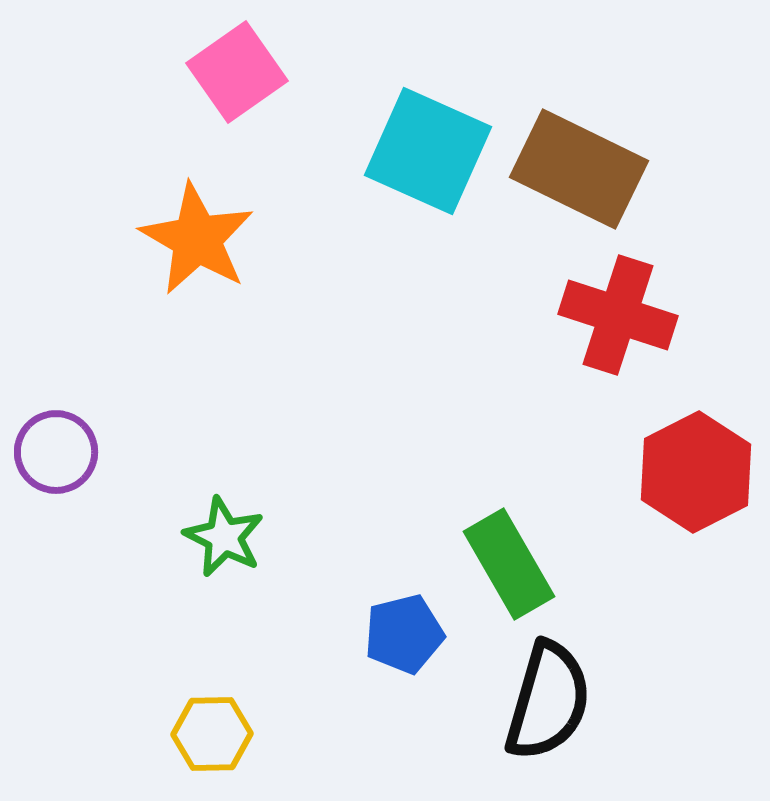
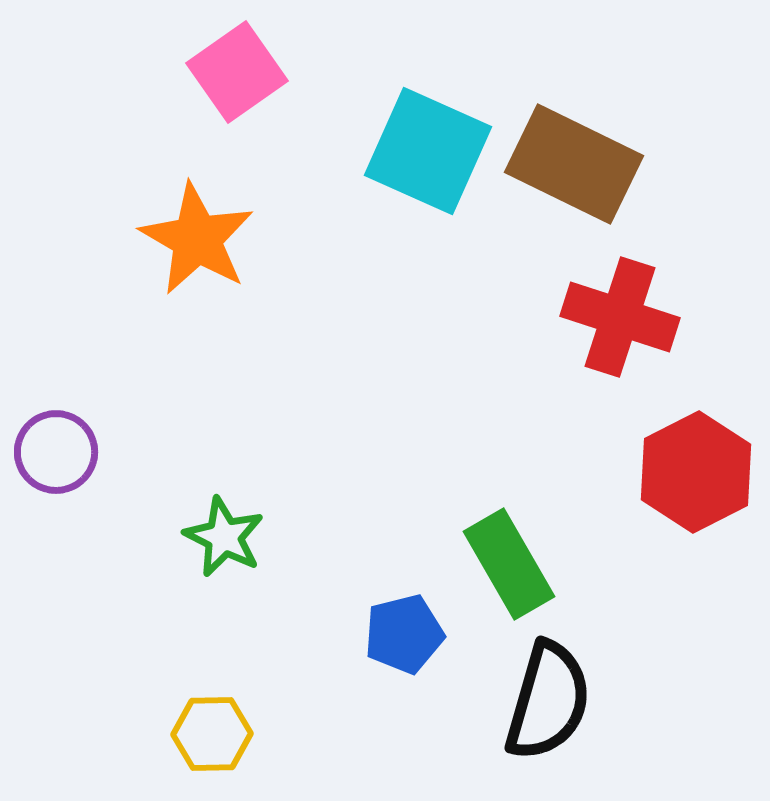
brown rectangle: moved 5 px left, 5 px up
red cross: moved 2 px right, 2 px down
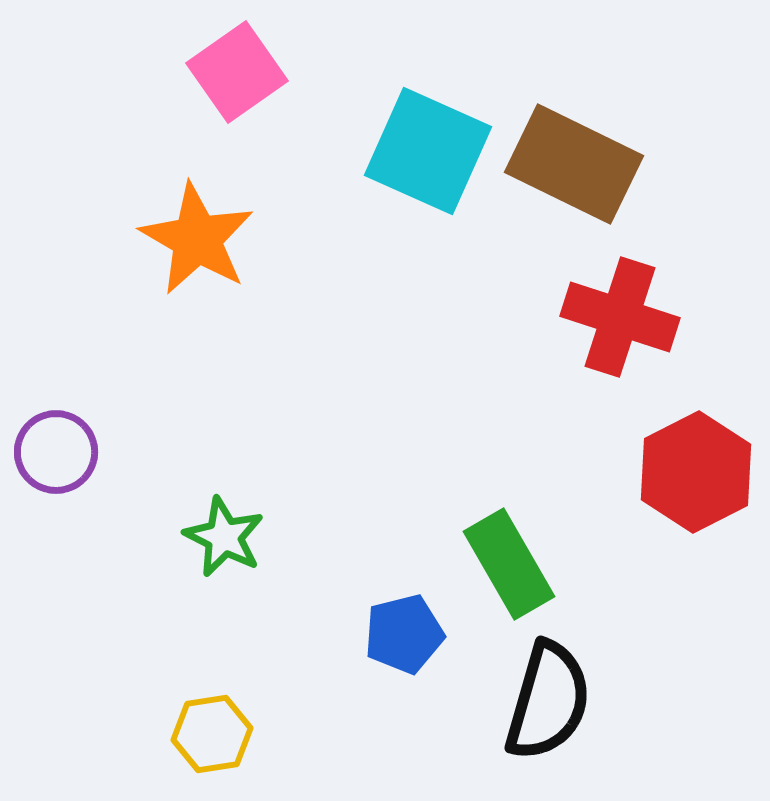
yellow hexagon: rotated 8 degrees counterclockwise
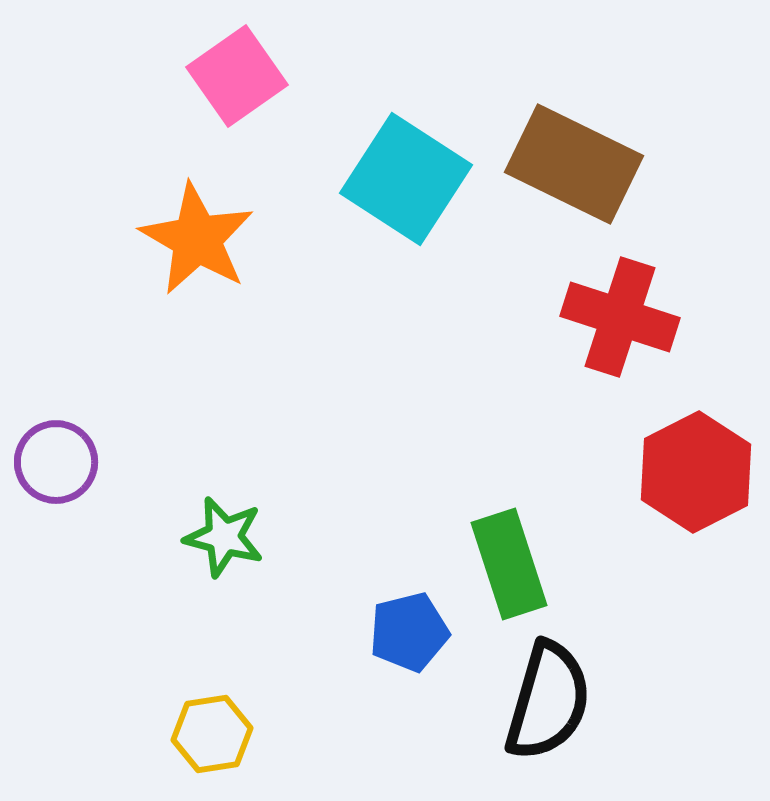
pink square: moved 4 px down
cyan square: moved 22 px left, 28 px down; rotated 9 degrees clockwise
purple circle: moved 10 px down
green star: rotated 12 degrees counterclockwise
green rectangle: rotated 12 degrees clockwise
blue pentagon: moved 5 px right, 2 px up
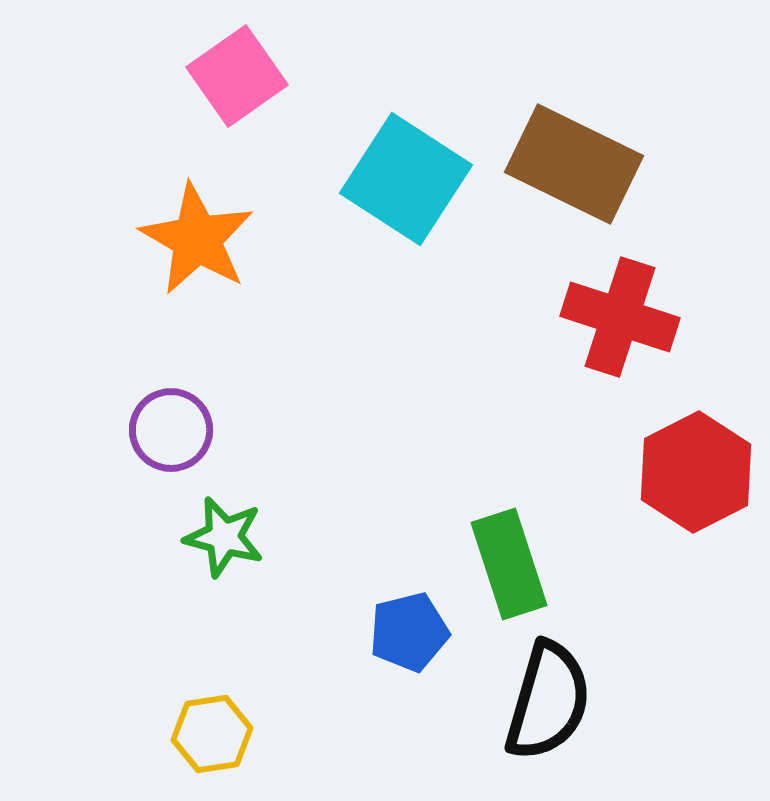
purple circle: moved 115 px right, 32 px up
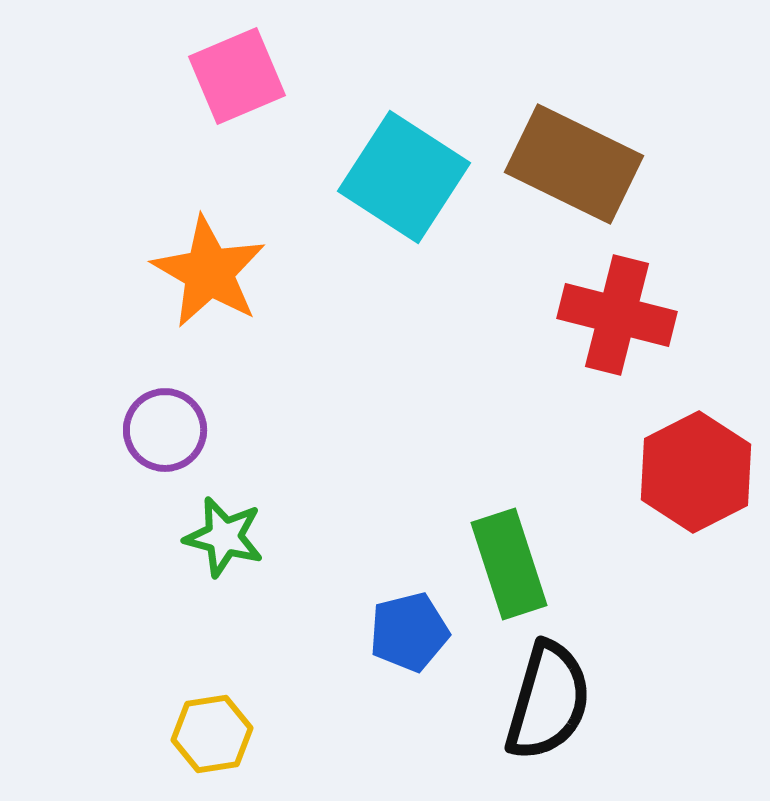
pink square: rotated 12 degrees clockwise
cyan square: moved 2 px left, 2 px up
orange star: moved 12 px right, 33 px down
red cross: moved 3 px left, 2 px up; rotated 4 degrees counterclockwise
purple circle: moved 6 px left
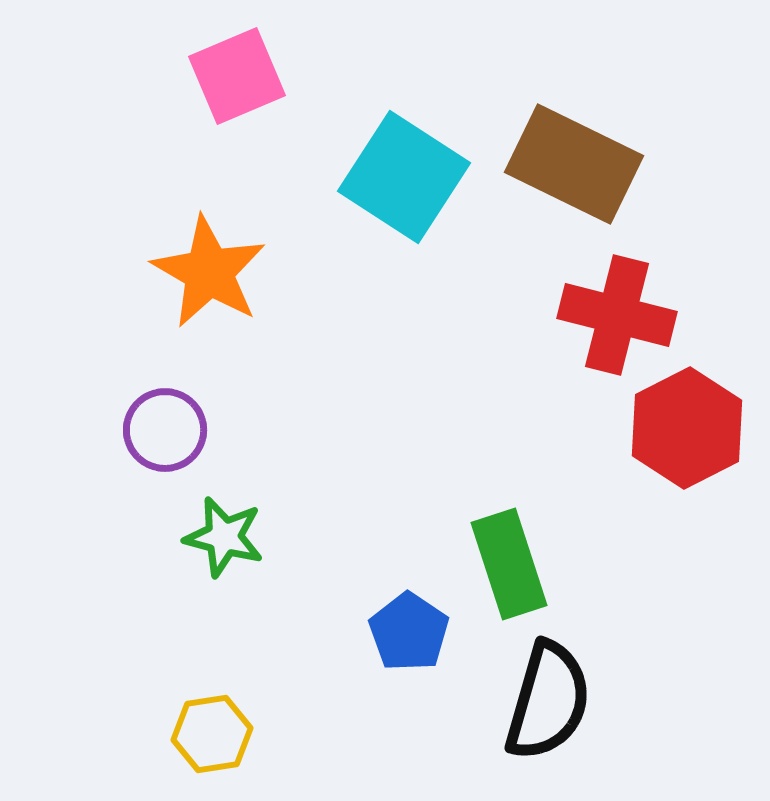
red hexagon: moved 9 px left, 44 px up
blue pentagon: rotated 24 degrees counterclockwise
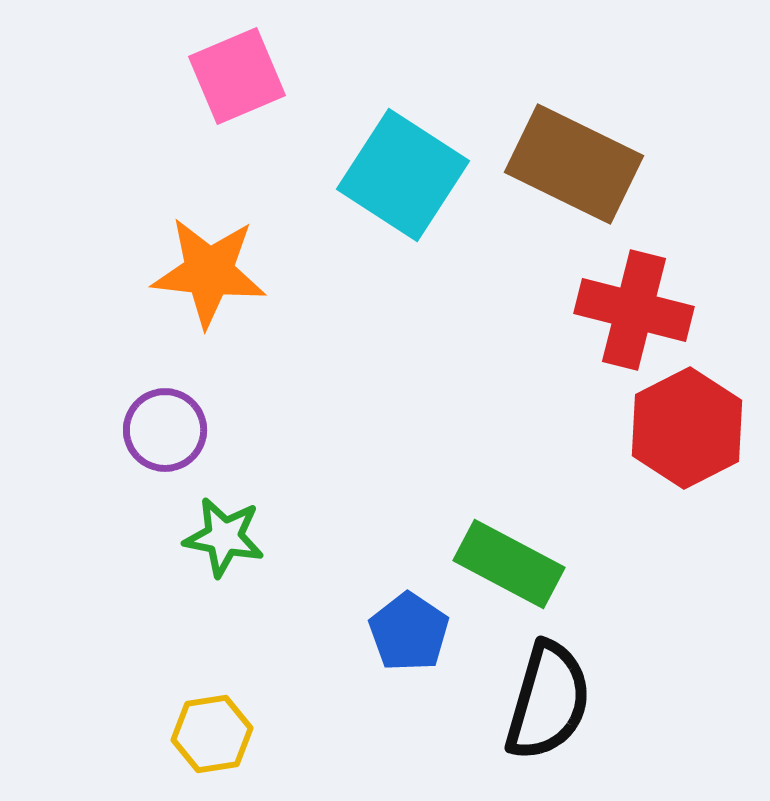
cyan square: moved 1 px left, 2 px up
orange star: rotated 24 degrees counterclockwise
red cross: moved 17 px right, 5 px up
green star: rotated 4 degrees counterclockwise
green rectangle: rotated 44 degrees counterclockwise
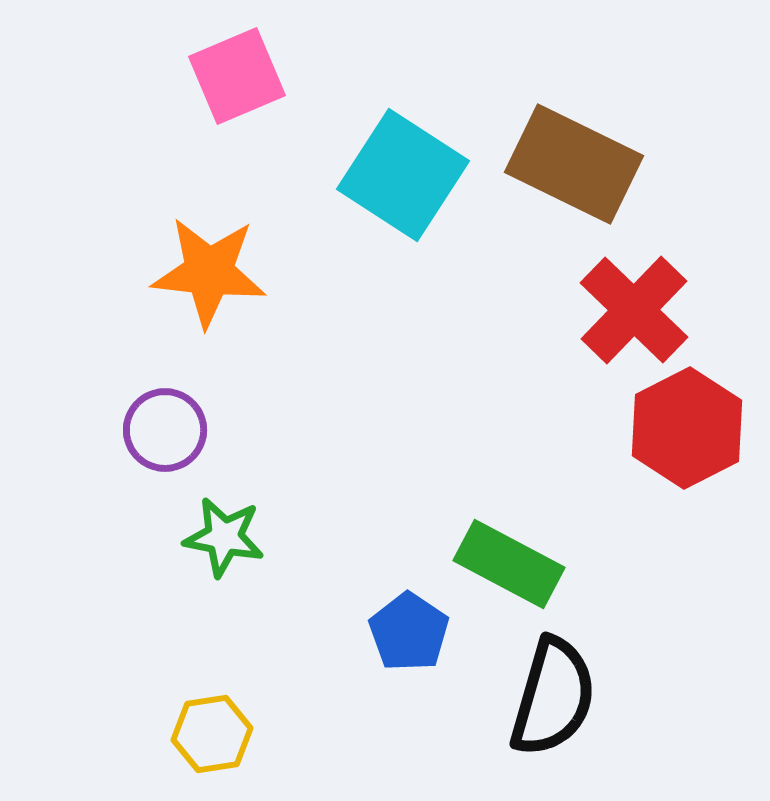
red cross: rotated 30 degrees clockwise
black semicircle: moved 5 px right, 4 px up
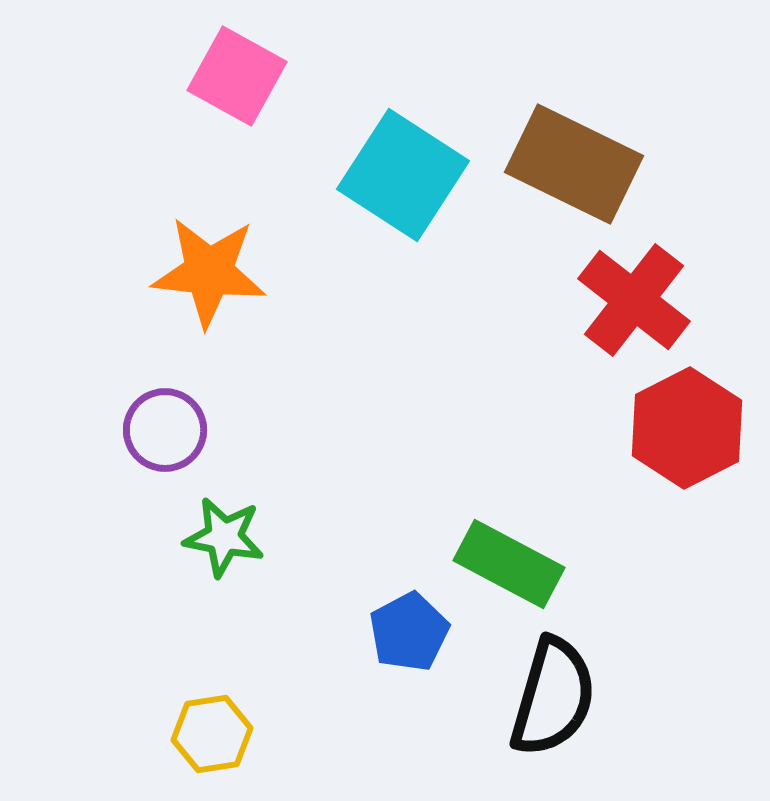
pink square: rotated 38 degrees counterclockwise
red cross: moved 10 px up; rotated 6 degrees counterclockwise
blue pentagon: rotated 10 degrees clockwise
